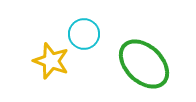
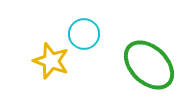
green ellipse: moved 5 px right, 1 px down
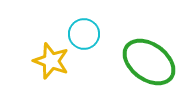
green ellipse: moved 3 px up; rotated 8 degrees counterclockwise
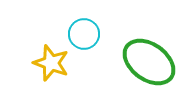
yellow star: moved 2 px down
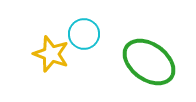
yellow star: moved 9 px up
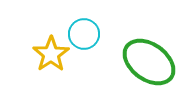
yellow star: rotated 18 degrees clockwise
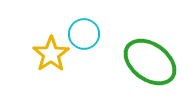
green ellipse: moved 1 px right
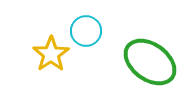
cyan circle: moved 2 px right, 3 px up
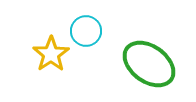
green ellipse: moved 1 px left, 2 px down
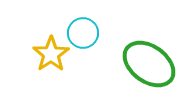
cyan circle: moved 3 px left, 2 px down
